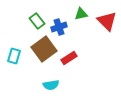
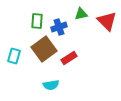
green rectangle: rotated 42 degrees clockwise
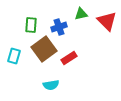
green rectangle: moved 6 px left, 4 px down
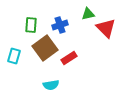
green triangle: moved 7 px right
red triangle: moved 1 px left, 7 px down
blue cross: moved 1 px right, 2 px up
brown square: moved 1 px right, 1 px up
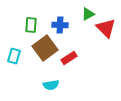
green triangle: rotated 16 degrees counterclockwise
blue cross: rotated 21 degrees clockwise
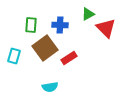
cyan semicircle: moved 1 px left, 2 px down
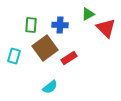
cyan semicircle: rotated 28 degrees counterclockwise
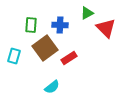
green triangle: moved 1 px left, 1 px up
cyan semicircle: moved 2 px right
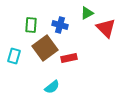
blue cross: rotated 14 degrees clockwise
red rectangle: rotated 21 degrees clockwise
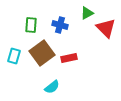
brown square: moved 3 px left, 5 px down
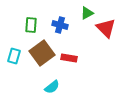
red rectangle: rotated 21 degrees clockwise
